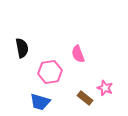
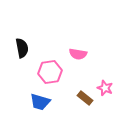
pink semicircle: rotated 60 degrees counterclockwise
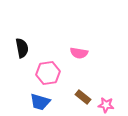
pink semicircle: moved 1 px right, 1 px up
pink hexagon: moved 2 px left, 1 px down
pink star: moved 1 px right, 17 px down; rotated 14 degrees counterclockwise
brown rectangle: moved 2 px left, 1 px up
